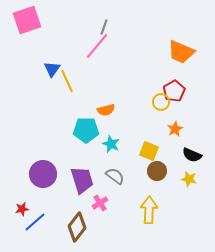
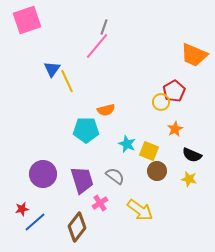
orange trapezoid: moved 13 px right, 3 px down
cyan star: moved 16 px right
yellow arrow: moved 9 px left; rotated 124 degrees clockwise
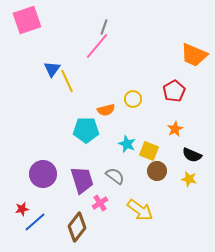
yellow circle: moved 28 px left, 3 px up
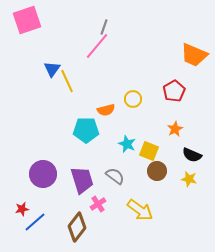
pink cross: moved 2 px left, 1 px down
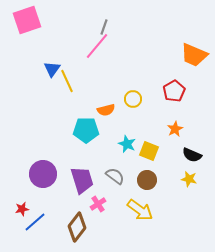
brown circle: moved 10 px left, 9 px down
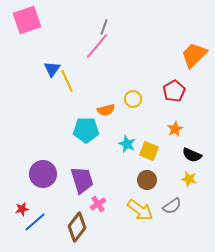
orange trapezoid: rotated 112 degrees clockwise
gray semicircle: moved 57 px right, 30 px down; rotated 108 degrees clockwise
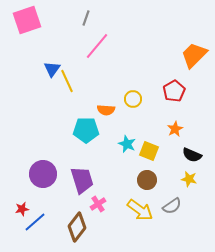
gray line: moved 18 px left, 9 px up
orange semicircle: rotated 18 degrees clockwise
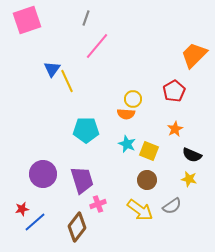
orange semicircle: moved 20 px right, 4 px down
pink cross: rotated 14 degrees clockwise
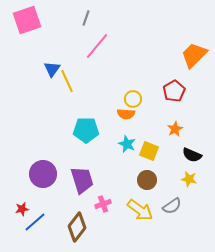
pink cross: moved 5 px right
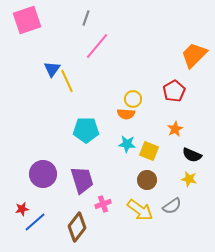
cyan star: rotated 18 degrees counterclockwise
